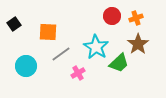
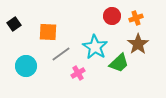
cyan star: moved 1 px left
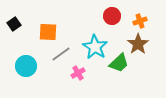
orange cross: moved 4 px right, 3 px down
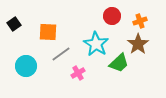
cyan star: moved 1 px right, 3 px up
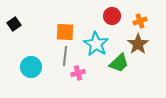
orange square: moved 17 px right
gray line: moved 4 px right, 2 px down; rotated 48 degrees counterclockwise
cyan circle: moved 5 px right, 1 px down
pink cross: rotated 16 degrees clockwise
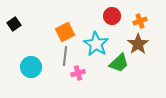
orange square: rotated 30 degrees counterclockwise
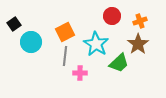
cyan circle: moved 25 px up
pink cross: moved 2 px right; rotated 16 degrees clockwise
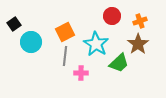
pink cross: moved 1 px right
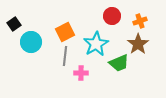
cyan star: rotated 10 degrees clockwise
green trapezoid: rotated 20 degrees clockwise
